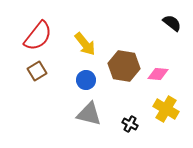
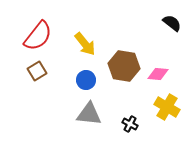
yellow cross: moved 1 px right, 2 px up
gray triangle: rotated 8 degrees counterclockwise
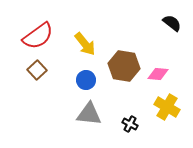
red semicircle: rotated 16 degrees clockwise
brown square: moved 1 px up; rotated 12 degrees counterclockwise
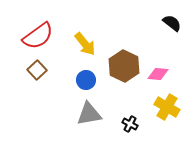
brown hexagon: rotated 16 degrees clockwise
gray triangle: rotated 16 degrees counterclockwise
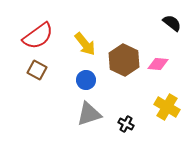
brown hexagon: moved 6 px up
brown square: rotated 18 degrees counterclockwise
pink diamond: moved 10 px up
gray triangle: rotated 8 degrees counterclockwise
black cross: moved 4 px left
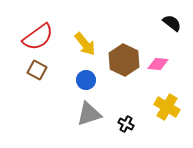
red semicircle: moved 1 px down
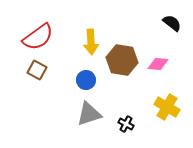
yellow arrow: moved 6 px right, 2 px up; rotated 35 degrees clockwise
brown hexagon: moved 2 px left; rotated 16 degrees counterclockwise
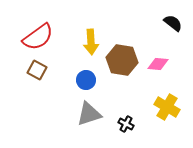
black semicircle: moved 1 px right
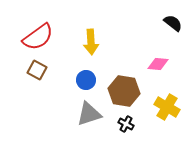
brown hexagon: moved 2 px right, 31 px down
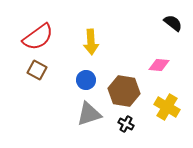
pink diamond: moved 1 px right, 1 px down
